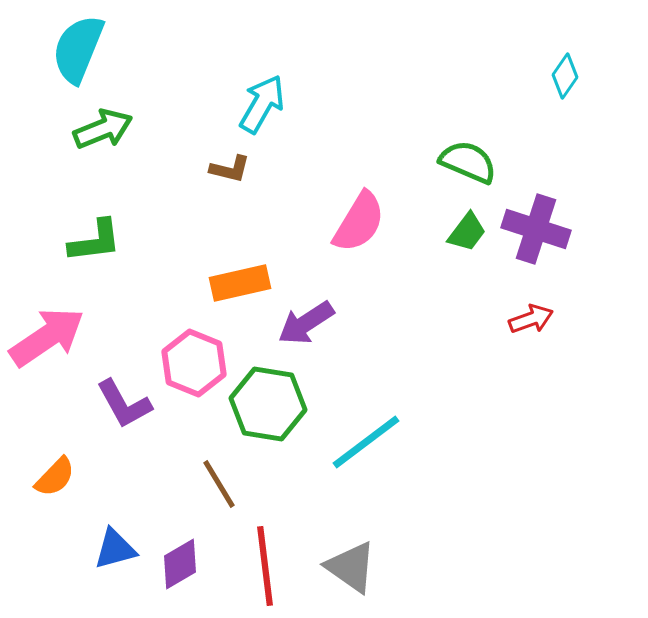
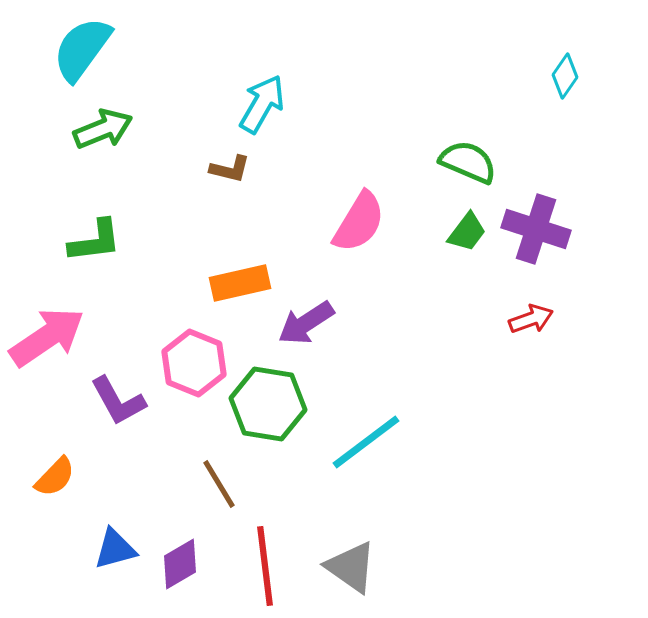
cyan semicircle: moved 4 px right; rotated 14 degrees clockwise
purple L-shape: moved 6 px left, 3 px up
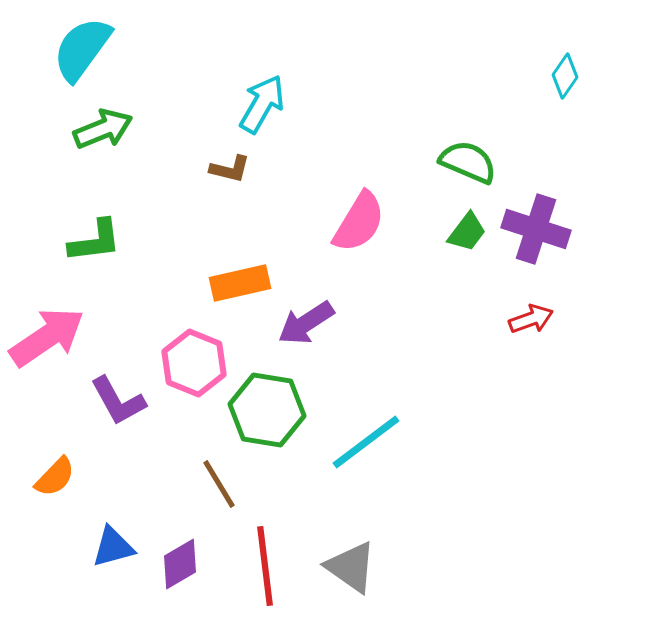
green hexagon: moved 1 px left, 6 px down
blue triangle: moved 2 px left, 2 px up
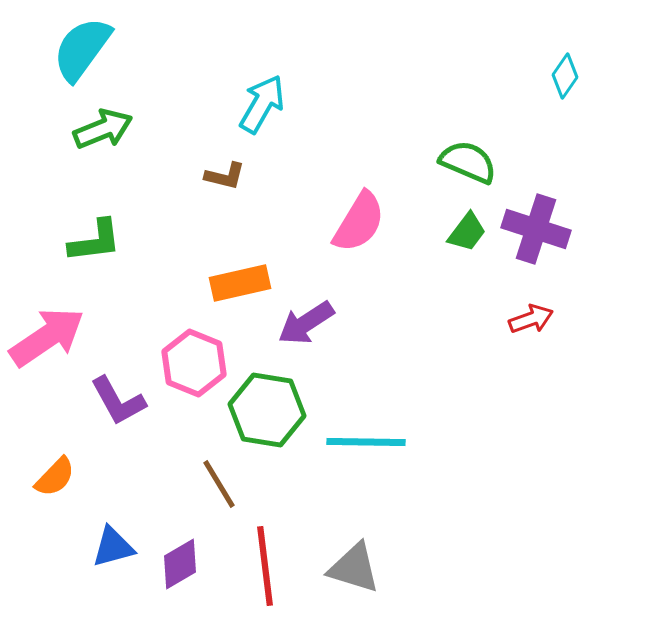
brown L-shape: moved 5 px left, 7 px down
cyan line: rotated 38 degrees clockwise
gray triangle: moved 3 px right, 1 px down; rotated 18 degrees counterclockwise
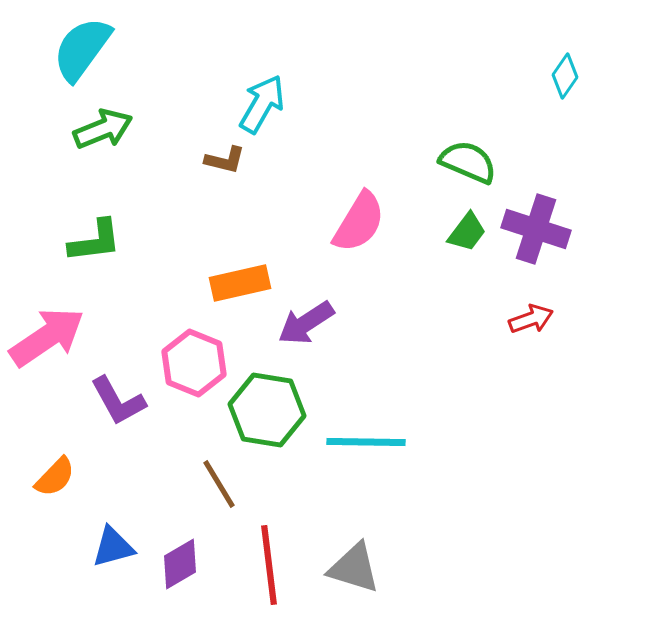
brown L-shape: moved 16 px up
red line: moved 4 px right, 1 px up
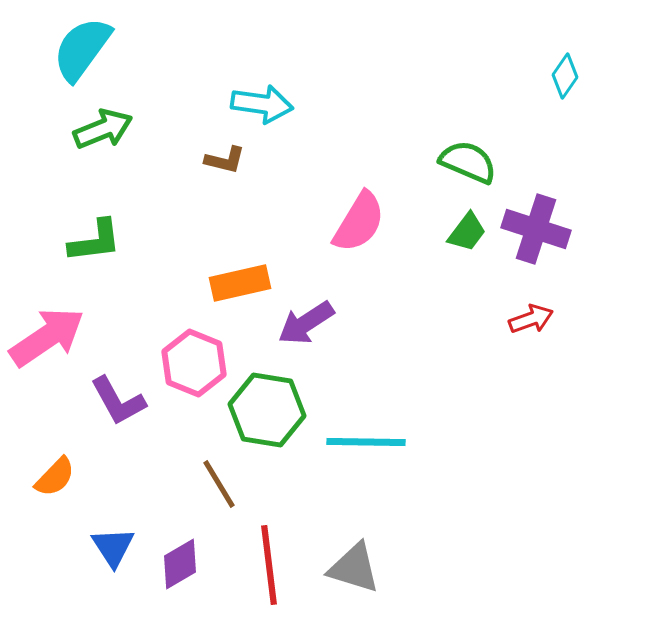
cyan arrow: rotated 68 degrees clockwise
blue triangle: rotated 48 degrees counterclockwise
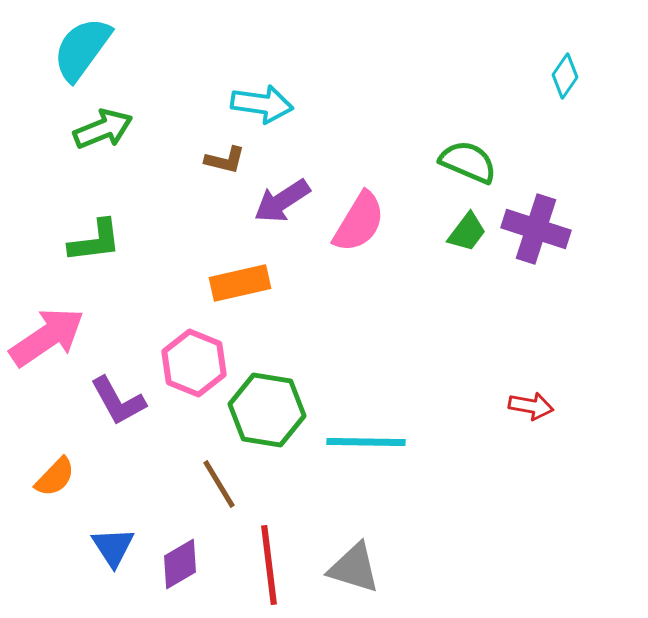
red arrow: moved 87 px down; rotated 30 degrees clockwise
purple arrow: moved 24 px left, 122 px up
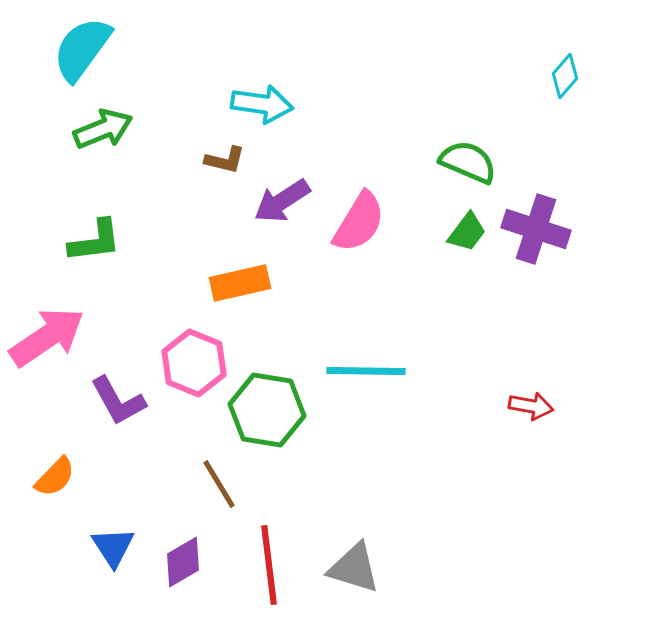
cyan diamond: rotated 6 degrees clockwise
cyan line: moved 71 px up
purple diamond: moved 3 px right, 2 px up
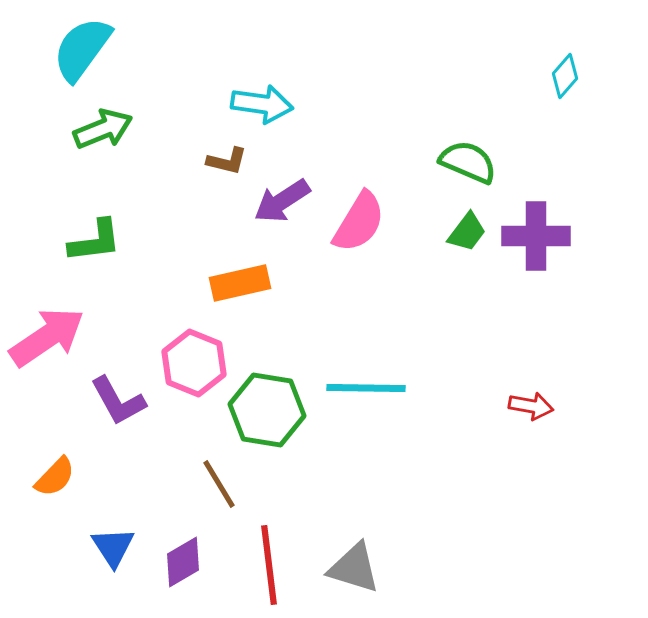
brown L-shape: moved 2 px right, 1 px down
purple cross: moved 7 px down; rotated 18 degrees counterclockwise
cyan line: moved 17 px down
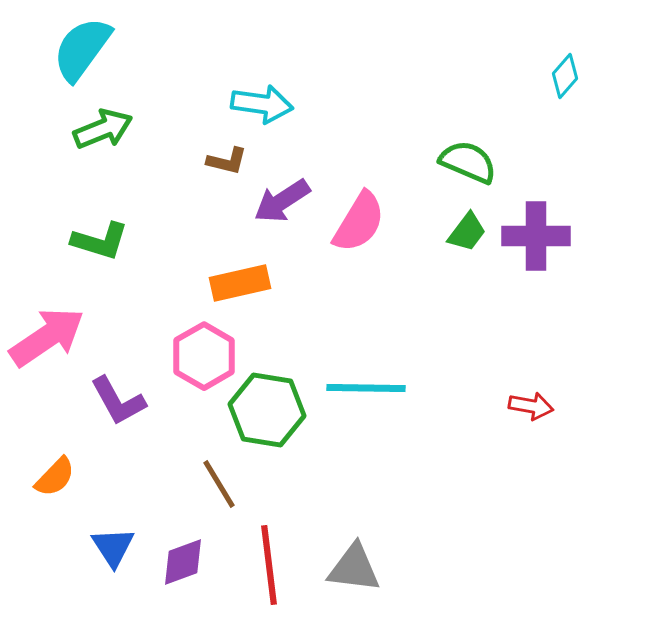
green L-shape: moved 5 px right; rotated 24 degrees clockwise
pink hexagon: moved 10 px right, 7 px up; rotated 8 degrees clockwise
purple diamond: rotated 10 degrees clockwise
gray triangle: rotated 10 degrees counterclockwise
